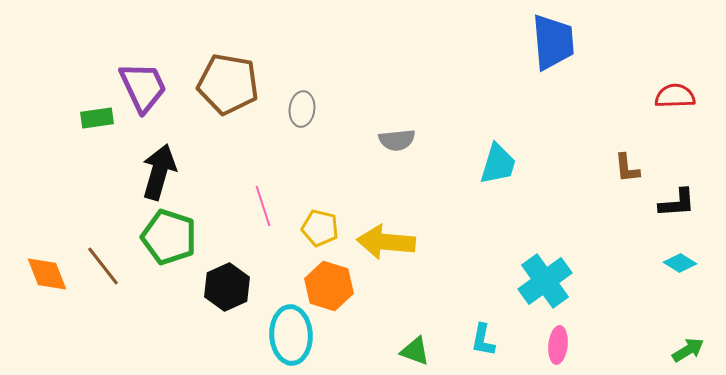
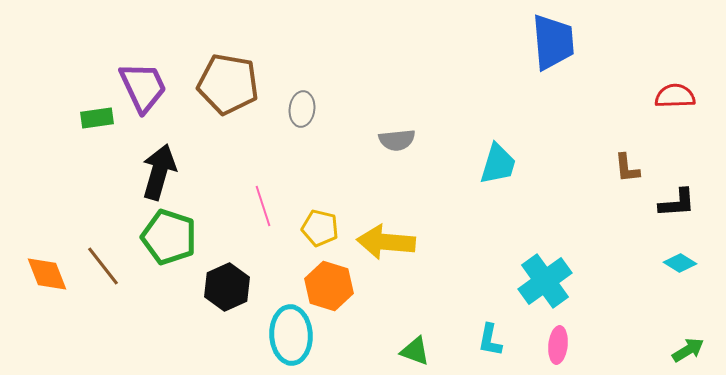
cyan L-shape: moved 7 px right
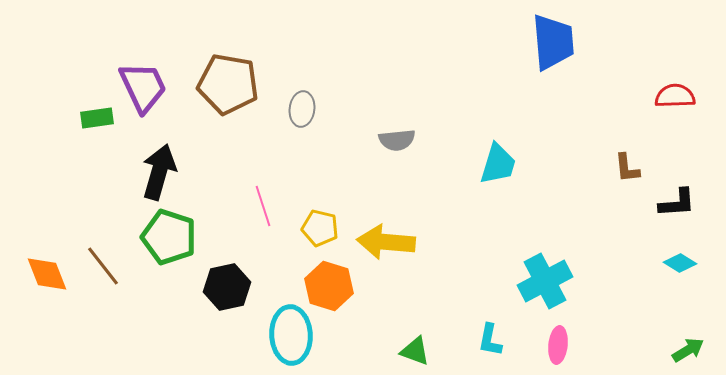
cyan cross: rotated 8 degrees clockwise
black hexagon: rotated 12 degrees clockwise
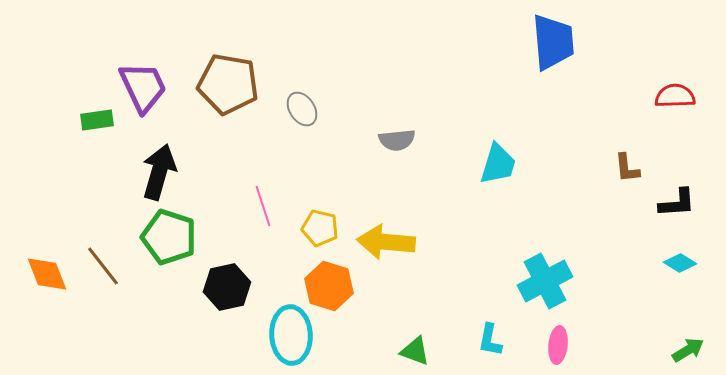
gray ellipse: rotated 40 degrees counterclockwise
green rectangle: moved 2 px down
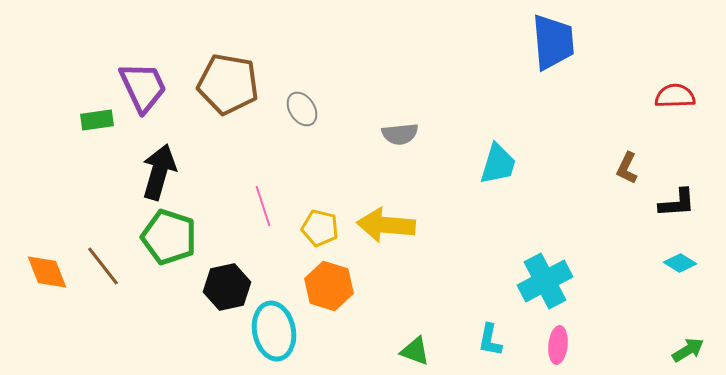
gray semicircle: moved 3 px right, 6 px up
brown L-shape: rotated 32 degrees clockwise
yellow arrow: moved 17 px up
orange diamond: moved 2 px up
cyan ellipse: moved 17 px left, 4 px up; rotated 8 degrees counterclockwise
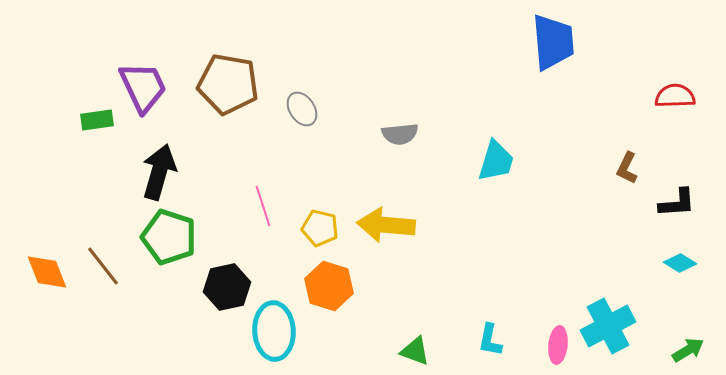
cyan trapezoid: moved 2 px left, 3 px up
cyan cross: moved 63 px right, 45 px down
cyan ellipse: rotated 8 degrees clockwise
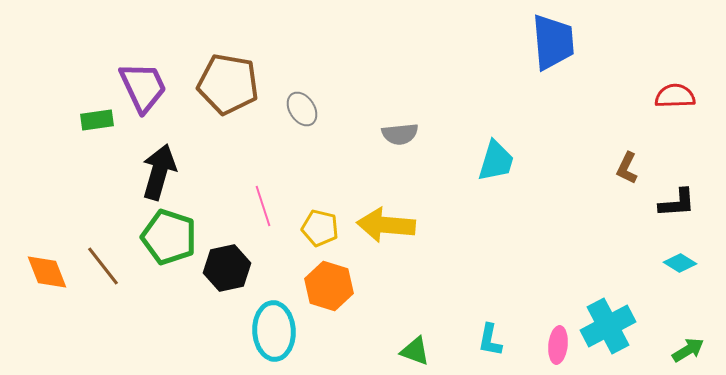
black hexagon: moved 19 px up
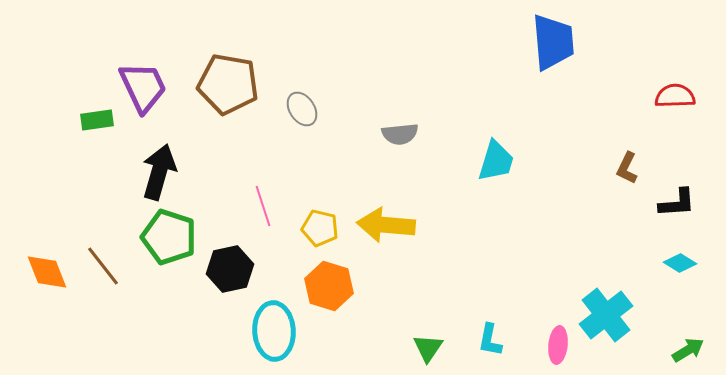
black hexagon: moved 3 px right, 1 px down
cyan cross: moved 2 px left, 11 px up; rotated 10 degrees counterclockwise
green triangle: moved 13 px right, 3 px up; rotated 44 degrees clockwise
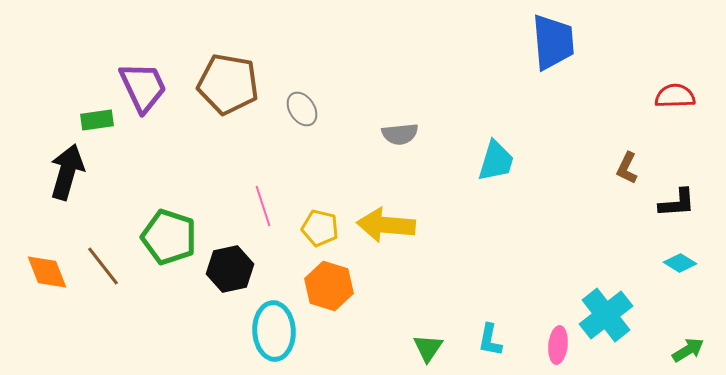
black arrow: moved 92 px left
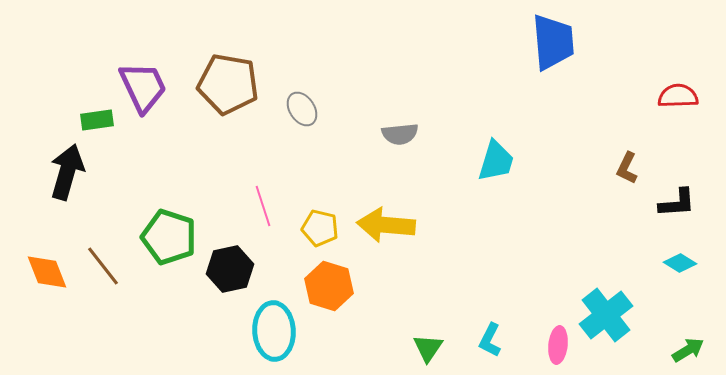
red semicircle: moved 3 px right
cyan L-shape: rotated 16 degrees clockwise
